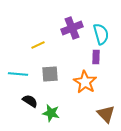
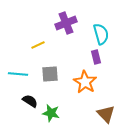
purple cross: moved 6 px left, 5 px up
purple rectangle: rotated 16 degrees counterclockwise
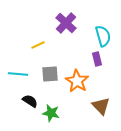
purple cross: rotated 25 degrees counterclockwise
cyan semicircle: moved 2 px right, 2 px down
purple rectangle: moved 1 px right, 2 px down
orange star: moved 8 px left, 1 px up
brown triangle: moved 5 px left, 8 px up
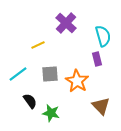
cyan line: rotated 42 degrees counterclockwise
black semicircle: rotated 21 degrees clockwise
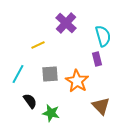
cyan line: rotated 24 degrees counterclockwise
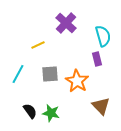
black semicircle: moved 10 px down
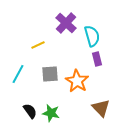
cyan semicircle: moved 11 px left
brown triangle: moved 2 px down
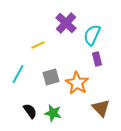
cyan semicircle: moved 1 px up; rotated 140 degrees counterclockwise
gray square: moved 1 px right, 3 px down; rotated 12 degrees counterclockwise
orange star: moved 2 px down
green star: moved 2 px right
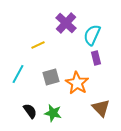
purple rectangle: moved 1 px left, 1 px up
